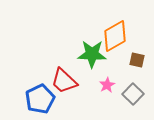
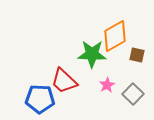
brown square: moved 5 px up
blue pentagon: rotated 28 degrees clockwise
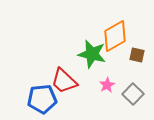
green star: rotated 12 degrees clockwise
blue pentagon: moved 2 px right; rotated 8 degrees counterclockwise
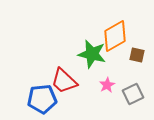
gray square: rotated 20 degrees clockwise
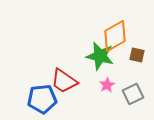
green star: moved 8 px right, 2 px down
red trapezoid: rotated 8 degrees counterclockwise
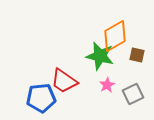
blue pentagon: moved 1 px left, 1 px up
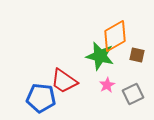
blue pentagon: rotated 12 degrees clockwise
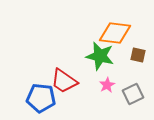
orange diamond: moved 3 px up; rotated 36 degrees clockwise
brown square: moved 1 px right
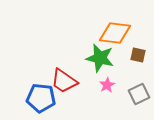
green star: moved 2 px down
gray square: moved 6 px right
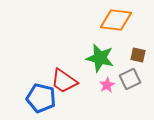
orange diamond: moved 1 px right, 13 px up
gray square: moved 9 px left, 15 px up
blue pentagon: rotated 8 degrees clockwise
